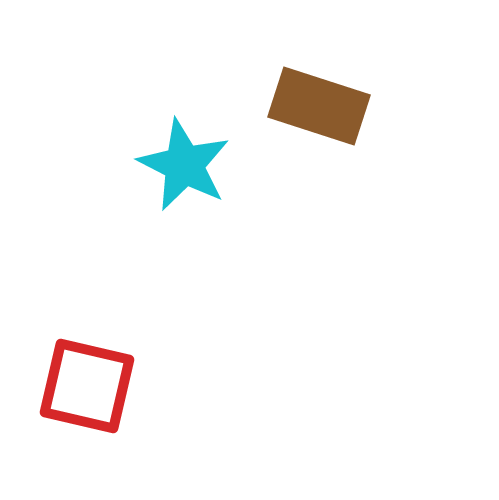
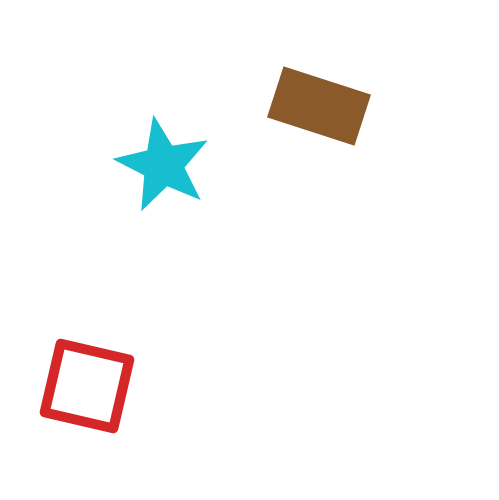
cyan star: moved 21 px left
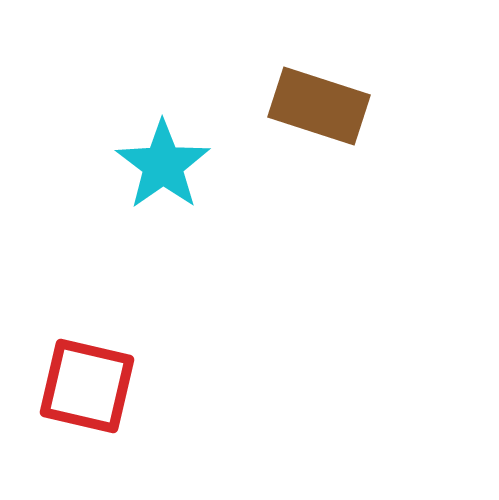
cyan star: rotated 10 degrees clockwise
